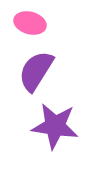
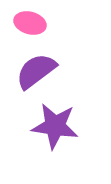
purple semicircle: rotated 21 degrees clockwise
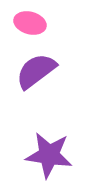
purple star: moved 6 px left, 29 px down
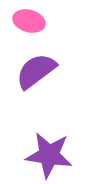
pink ellipse: moved 1 px left, 2 px up
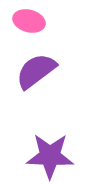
purple star: moved 1 px right, 1 px down; rotated 6 degrees counterclockwise
